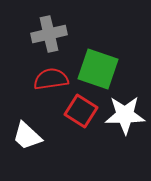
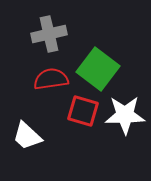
green square: rotated 18 degrees clockwise
red square: moved 2 px right; rotated 16 degrees counterclockwise
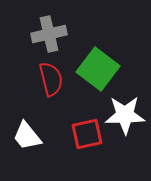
red semicircle: rotated 84 degrees clockwise
red square: moved 4 px right, 23 px down; rotated 28 degrees counterclockwise
white trapezoid: rotated 8 degrees clockwise
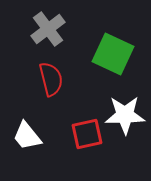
gray cross: moved 1 px left, 5 px up; rotated 24 degrees counterclockwise
green square: moved 15 px right, 15 px up; rotated 12 degrees counterclockwise
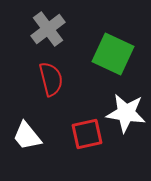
white star: moved 1 px right, 2 px up; rotated 9 degrees clockwise
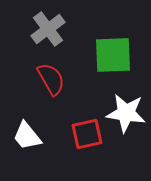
green square: moved 1 px down; rotated 27 degrees counterclockwise
red semicircle: rotated 16 degrees counterclockwise
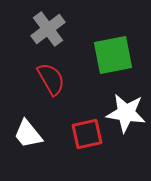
green square: rotated 9 degrees counterclockwise
white trapezoid: moved 1 px right, 2 px up
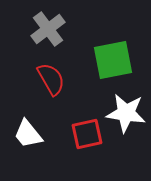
green square: moved 5 px down
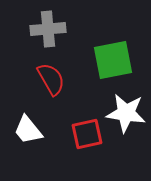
gray cross: rotated 32 degrees clockwise
white trapezoid: moved 4 px up
